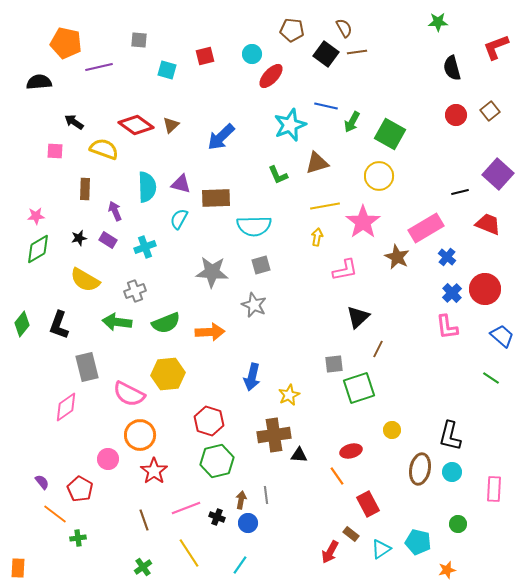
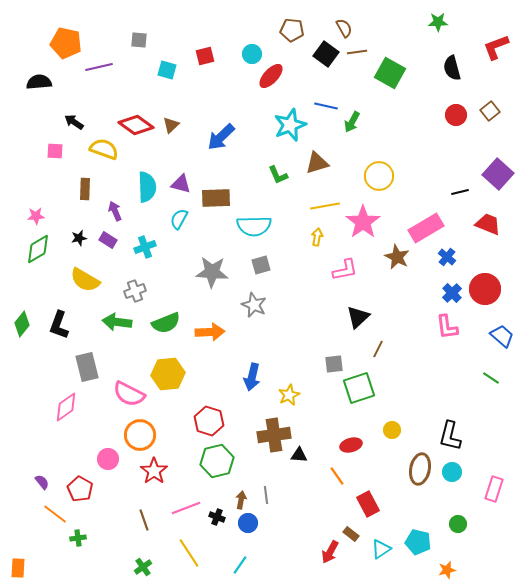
green square at (390, 134): moved 61 px up
red ellipse at (351, 451): moved 6 px up
pink rectangle at (494, 489): rotated 15 degrees clockwise
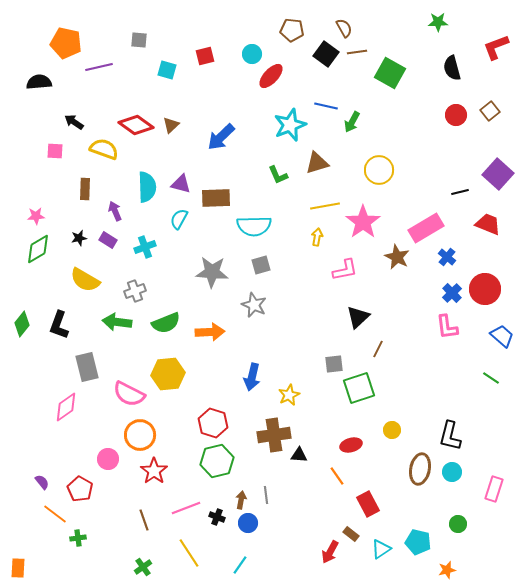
yellow circle at (379, 176): moved 6 px up
red hexagon at (209, 421): moved 4 px right, 2 px down
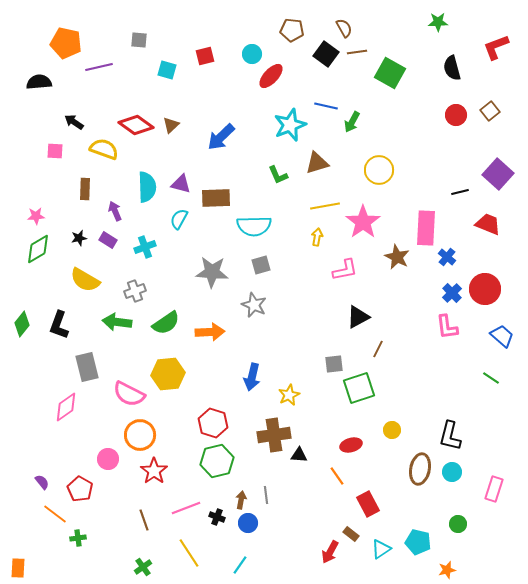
pink rectangle at (426, 228): rotated 56 degrees counterclockwise
black triangle at (358, 317): rotated 15 degrees clockwise
green semicircle at (166, 323): rotated 12 degrees counterclockwise
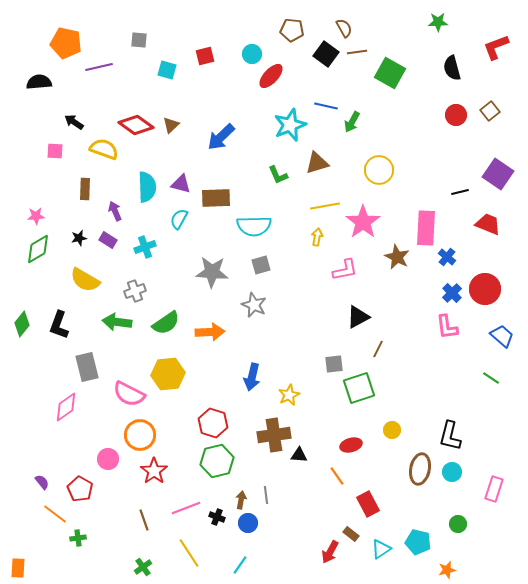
purple square at (498, 174): rotated 8 degrees counterclockwise
